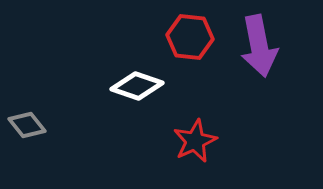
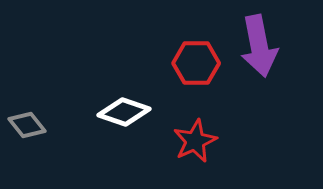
red hexagon: moved 6 px right, 26 px down; rotated 6 degrees counterclockwise
white diamond: moved 13 px left, 26 px down
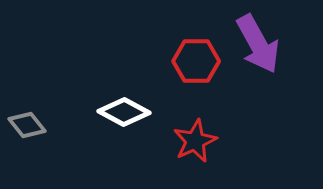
purple arrow: moved 1 px left, 2 px up; rotated 18 degrees counterclockwise
red hexagon: moved 2 px up
white diamond: rotated 9 degrees clockwise
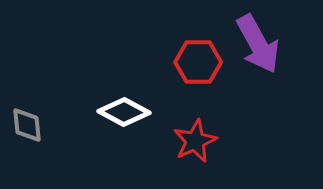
red hexagon: moved 2 px right, 1 px down
gray diamond: rotated 33 degrees clockwise
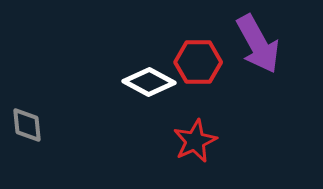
white diamond: moved 25 px right, 30 px up
